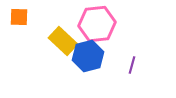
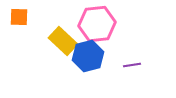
purple line: rotated 66 degrees clockwise
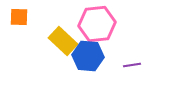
blue hexagon: rotated 20 degrees clockwise
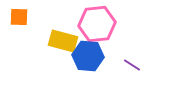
yellow rectangle: rotated 28 degrees counterclockwise
purple line: rotated 42 degrees clockwise
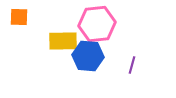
yellow rectangle: rotated 16 degrees counterclockwise
purple line: rotated 72 degrees clockwise
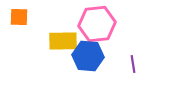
purple line: moved 1 px right, 1 px up; rotated 24 degrees counterclockwise
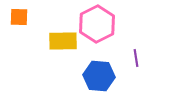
pink hexagon: rotated 21 degrees counterclockwise
blue hexagon: moved 11 px right, 20 px down
purple line: moved 3 px right, 6 px up
